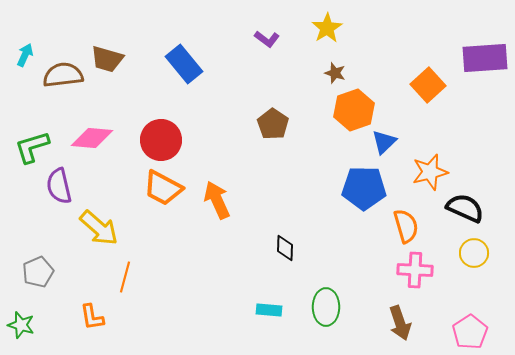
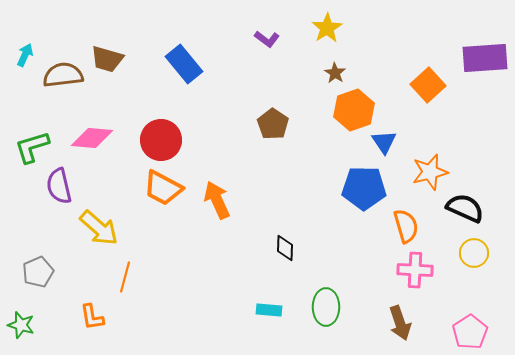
brown star: rotated 15 degrees clockwise
blue triangle: rotated 20 degrees counterclockwise
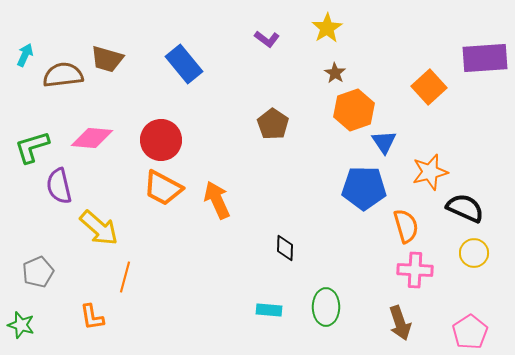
orange square: moved 1 px right, 2 px down
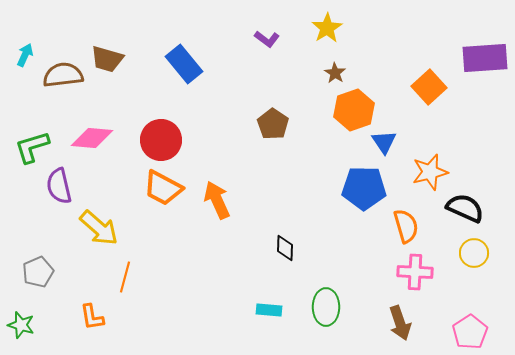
pink cross: moved 2 px down
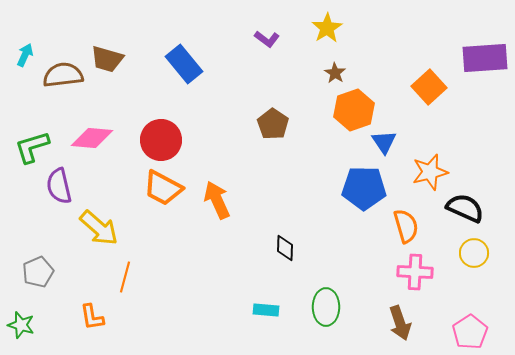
cyan rectangle: moved 3 px left
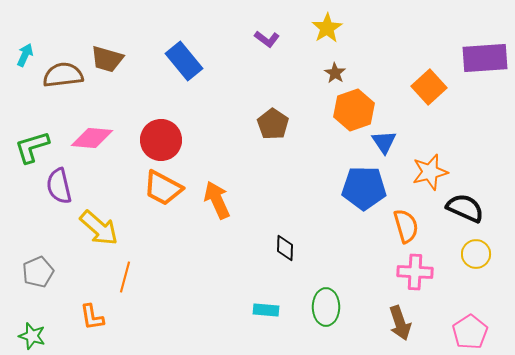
blue rectangle: moved 3 px up
yellow circle: moved 2 px right, 1 px down
green star: moved 11 px right, 11 px down
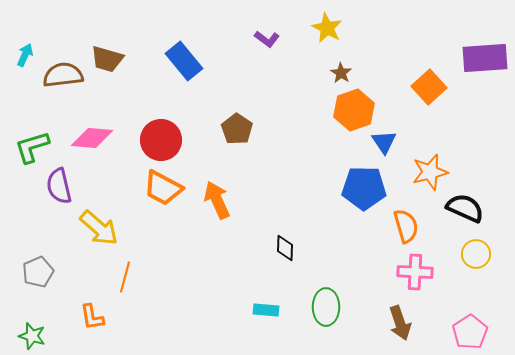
yellow star: rotated 12 degrees counterclockwise
brown star: moved 6 px right
brown pentagon: moved 36 px left, 5 px down
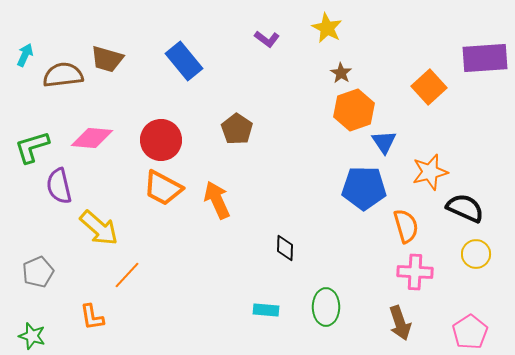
orange line: moved 2 px right, 2 px up; rotated 28 degrees clockwise
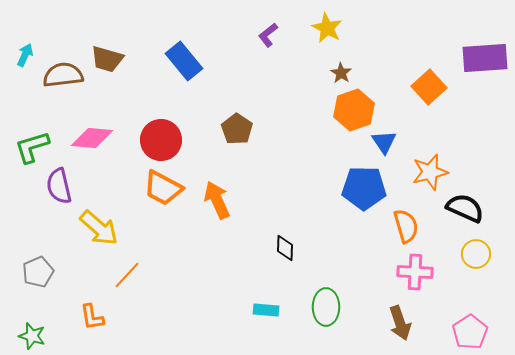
purple L-shape: moved 1 px right, 4 px up; rotated 105 degrees clockwise
